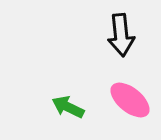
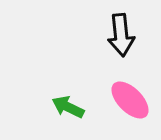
pink ellipse: rotated 6 degrees clockwise
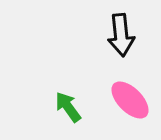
green arrow: rotated 28 degrees clockwise
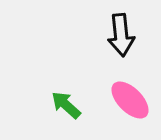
green arrow: moved 2 px left, 2 px up; rotated 12 degrees counterclockwise
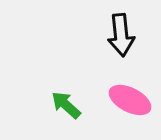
pink ellipse: rotated 18 degrees counterclockwise
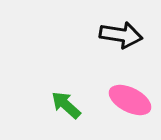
black arrow: rotated 75 degrees counterclockwise
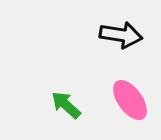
pink ellipse: rotated 27 degrees clockwise
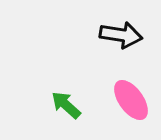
pink ellipse: moved 1 px right
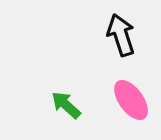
black arrow: rotated 117 degrees counterclockwise
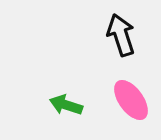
green arrow: rotated 24 degrees counterclockwise
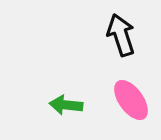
green arrow: rotated 12 degrees counterclockwise
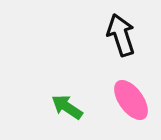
green arrow: moved 1 px right, 2 px down; rotated 28 degrees clockwise
